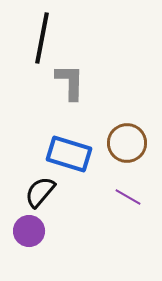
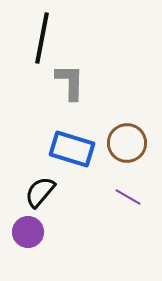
blue rectangle: moved 3 px right, 5 px up
purple circle: moved 1 px left, 1 px down
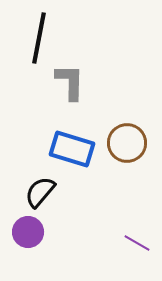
black line: moved 3 px left
purple line: moved 9 px right, 46 px down
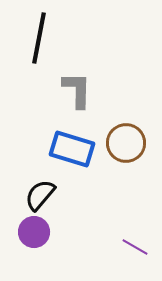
gray L-shape: moved 7 px right, 8 px down
brown circle: moved 1 px left
black semicircle: moved 3 px down
purple circle: moved 6 px right
purple line: moved 2 px left, 4 px down
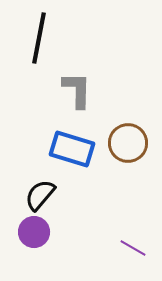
brown circle: moved 2 px right
purple line: moved 2 px left, 1 px down
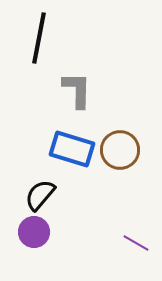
brown circle: moved 8 px left, 7 px down
purple line: moved 3 px right, 5 px up
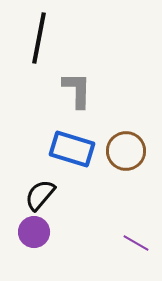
brown circle: moved 6 px right, 1 px down
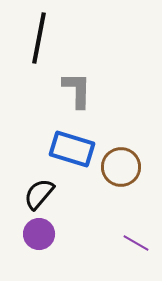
brown circle: moved 5 px left, 16 px down
black semicircle: moved 1 px left, 1 px up
purple circle: moved 5 px right, 2 px down
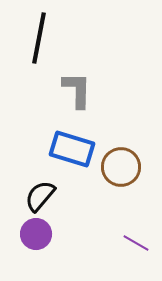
black semicircle: moved 1 px right, 2 px down
purple circle: moved 3 px left
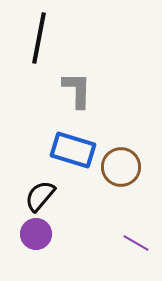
blue rectangle: moved 1 px right, 1 px down
